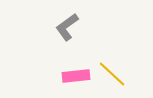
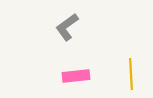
yellow line: moved 19 px right; rotated 44 degrees clockwise
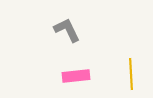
gray L-shape: moved 3 px down; rotated 100 degrees clockwise
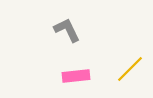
yellow line: moved 1 px left, 5 px up; rotated 48 degrees clockwise
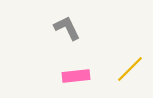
gray L-shape: moved 2 px up
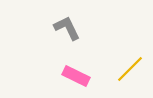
pink rectangle: rotated 32 degrees clockwise
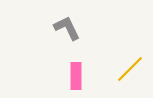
pink rectangle: rotated 64 degrees clockwise
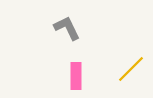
yellow line: moved 1 px right
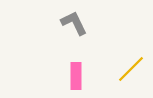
gray L-shape: moved 7 px right, 5 px up
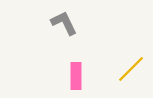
gray L-shape: moved 10 px left
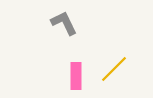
yellow line: moved 17 px left
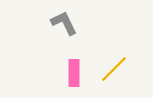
pink rectangle: moved 2 px left, 3 px up
